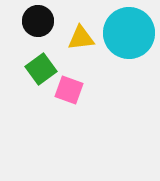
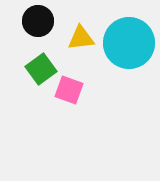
cyan circle: moved 10 px down
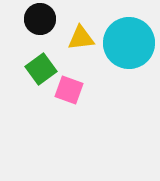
black circle: moved 2 px right, 2 px up
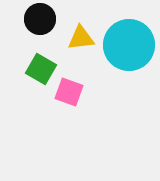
cyan circle: moved 2 px down
green square: rotated 24 degrees counterclockwise
pink square: moved 2 px down
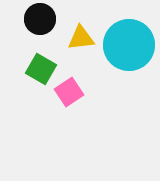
pink square: rotated 36 degrees clockwise
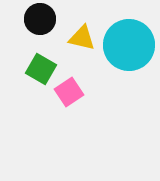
yellow triangle: moved 1 px right; rotated 20 degrees clockwise
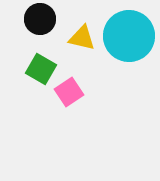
cyan circle: moved 9 px up
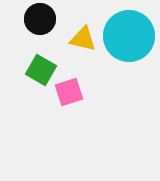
yellow triangle: moved 1 px right, 1 px down
green square: moved 1 px down
pink square: rotated 16 degrees clockwise
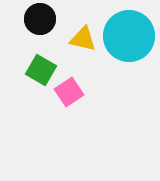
pink square: rotated 16 degrees counterclockwise
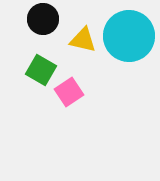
black circle: moved 3 px right
yellow triangle: moved 1 px down
